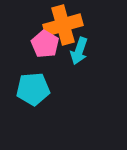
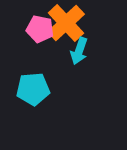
orange cross: moved 3 px right, 2 px up; rotated 27 degrees counterclockwise
pink pentagon: moved 5 px left, 15 px up; rotated 20 degrees counterclockwise
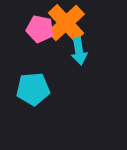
cyan arrow: rotated 28 degrees counterclockwise
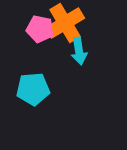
orange cross: moved 1 px left; rotated 12 degrees clockwise
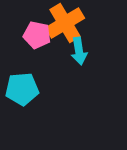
pink pentagon: moved 3 px left, 6 px down
cyan pentagon: moved 11 px left
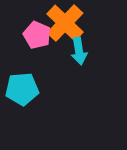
orange cross: rotated 15 degrees counterclockwise
pink pentagon: rotated 12 degrees clockwise
